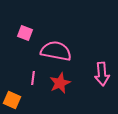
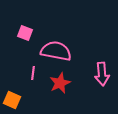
pink line: moved 5 px up
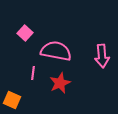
pink square: rotated 21 degrees clockwise
pink arrow: moved 18 px up
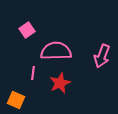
pink square: moved 2 px right, 3 px up; rotated 14 degrees clockwise
pink semicircle: rotated 12 degrees counterclockwise
pink arrow: rotated 25 degrees clockwise
orange square: moved 4 px right
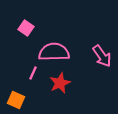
pink square: moved 1 px left, 2 px up; rotated 21 degrees counterclockwise
pink semicircle: moved 2 px left, 1 px down
pink arrow: rotated 55 degrees counterclockwise
pink line: rotated 16 degrees clockwise
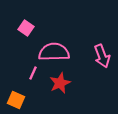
pink arrow: rotated 15 degrees clockwise
